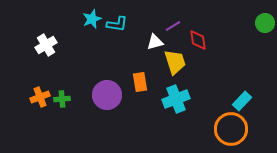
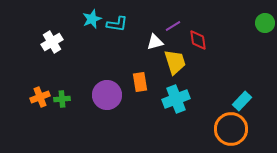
white cross: moved 6 px right, 3 px up
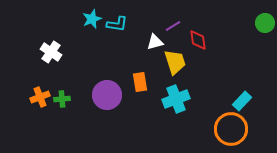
white cross: moved 1 px left, 10 px down; rotated 25 degrees counterclockwise
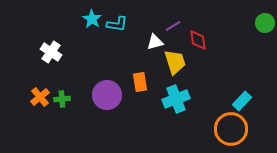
cyan star: rotated 18 degrees counterclockwise
orange cross: rotated 18 degrees counterclockwise
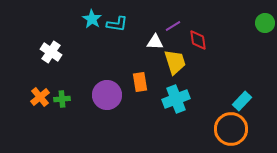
white triangle: rotated 18 degrees clockwise
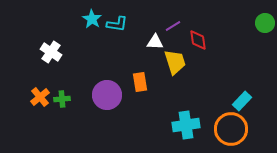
cyan cross: moved 10 px right, 26 px down; rotated 12 degrees clockwise
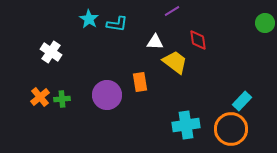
cyan star: moved 3 px left
purple line: moved 1 px left, 15 px up
yellow trapezoid: rotated 36 degrees counterclockwise
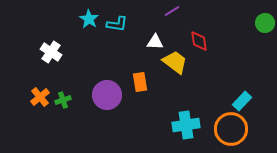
red diamond: moved 1 px right, 1 px down
green cross: moved 1 px right, 1 px down; rotated 14 degrees counterclockwise
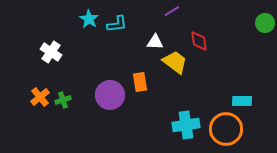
cyan L-shape: rotated 15 degrees counterclockwise
purple circle: moved 3 px right
cyan rectangle: rotated 48 degrees clockwise
orange circle: moved 5 px left
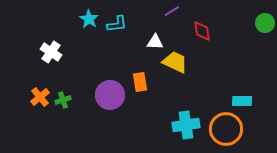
red diamond: moved 3 px right, 10 px up
yellow trapezoid: rotated 12 degrees counterclockwise
